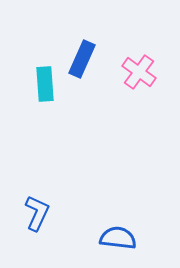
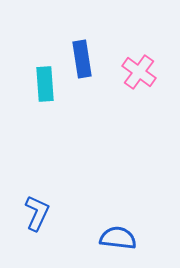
blue rectangle: rotated 33 degrees counterclockwise
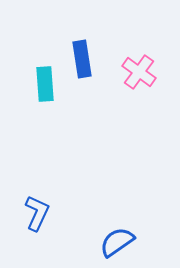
blue semicircle: moved 1 px left, 4 px down; rotated 42 degrees counterclockwise
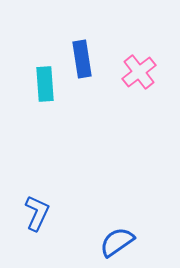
pink cross: rotated 16 degrees clockwise
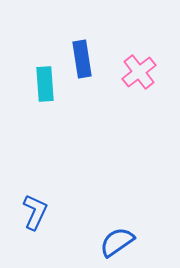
blue L-shape: moved 2 px left, 1 px up
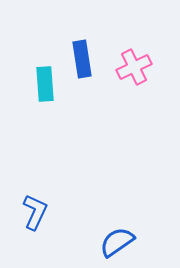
pink cross: moved 5 px left, 5 px up; rotated 12 degrees clockwise
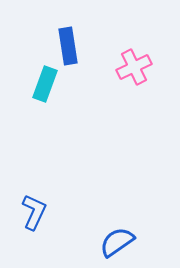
blue rectangle: moved 14 px left, 13 px up
cyan rectangle: rotated 24 degrees clockwise
blue L-shape: moved 1 px left
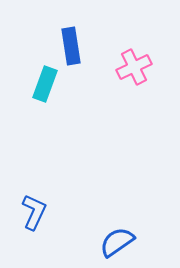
blue rectangle: moved 3 px right
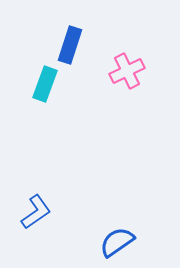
blue rectangle: moved 1 px left, 1 px up; rotated 27 degrees clockwise
pink cross: moved 7 px left, 4 px down
blue L-shape: moved 2 px right; rotated 30 degrees clockwise
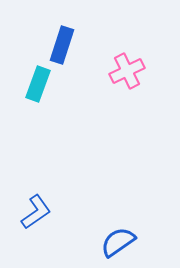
blue rectangle: moved 8 px left
cyan rectangle: moved 7 px left
blue semicircle: moved 1 px right
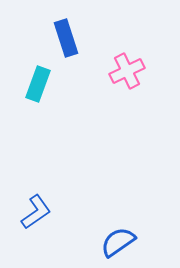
blue rectangle: moved 4 px right, 7 px up; rotated 36 degrees counterclockwise
